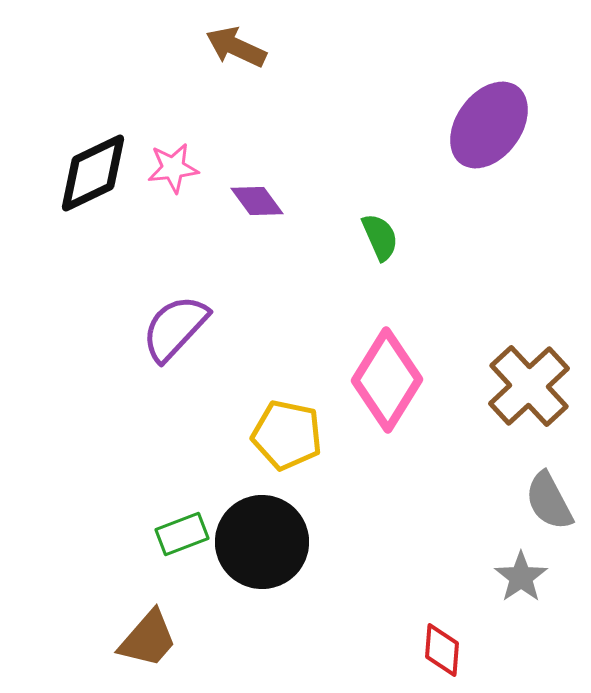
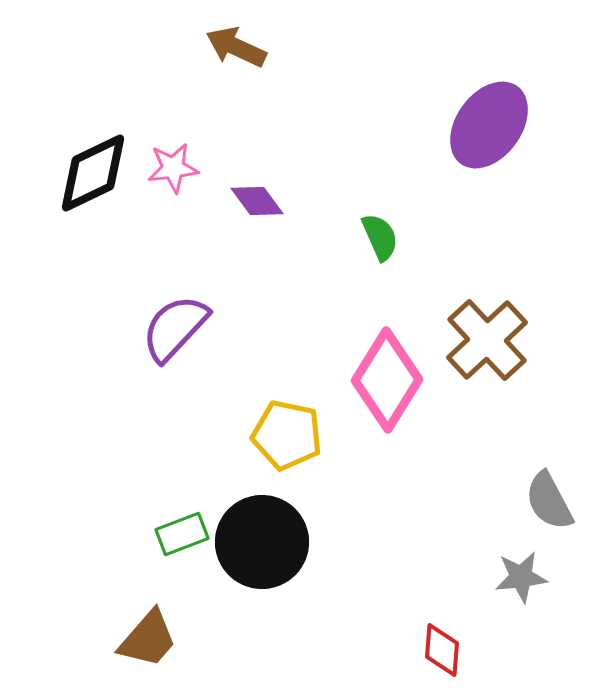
brown cross: moved 42 px left, 46 px up
gray star: rotated 28 degrees clockwise
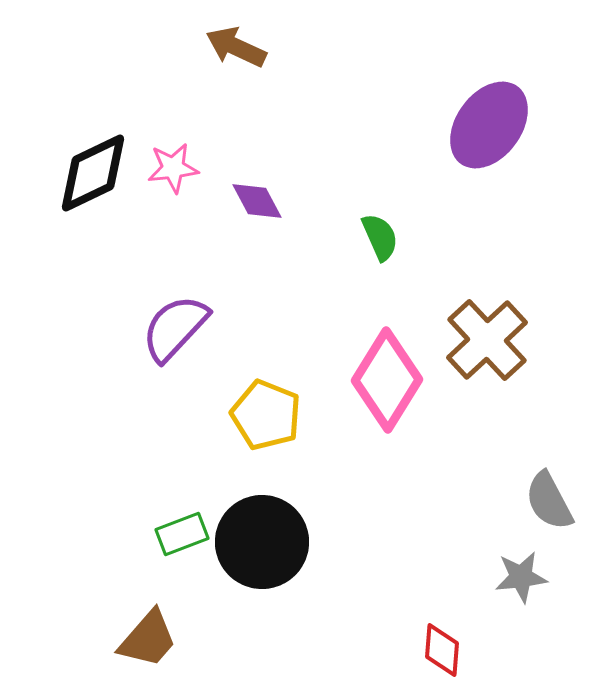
purple diamond: rotated 8 degrees clockwise
yellow pentagon: moved 21 px left, 20 px up; rotated 10 degrees clockwise
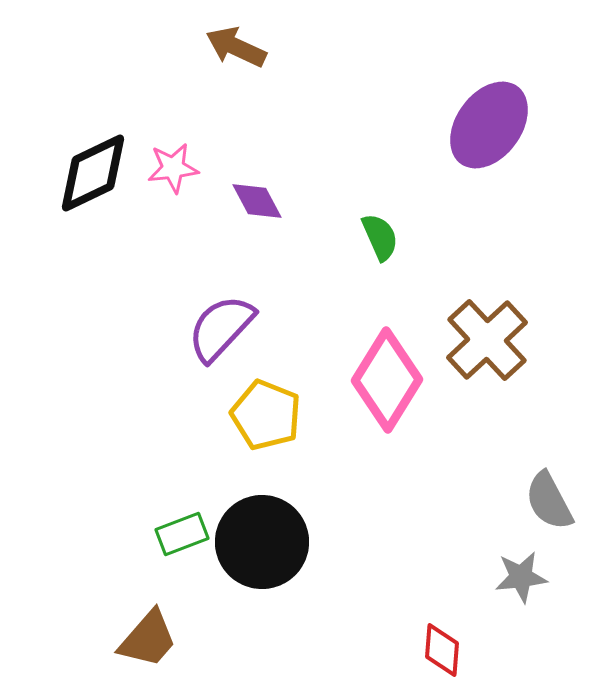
purple semicircle: moved 46 px right
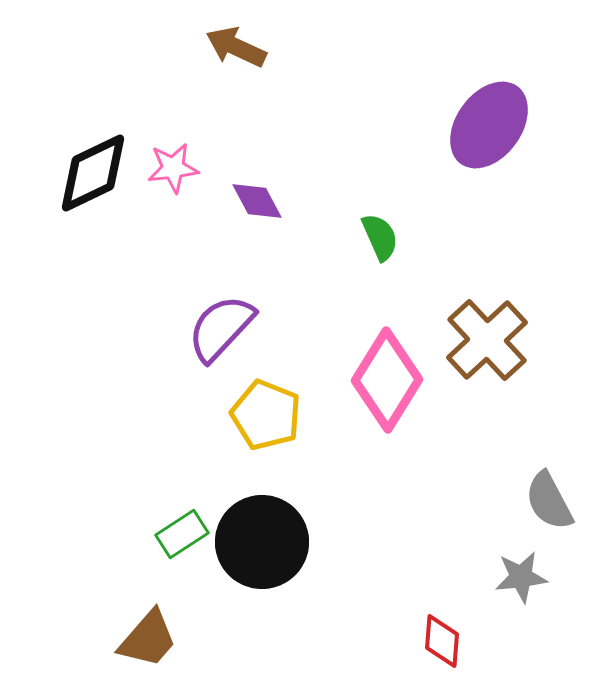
green rectangle: rotated 12 degrees counterclockwise
red diamond: moved 9 px up
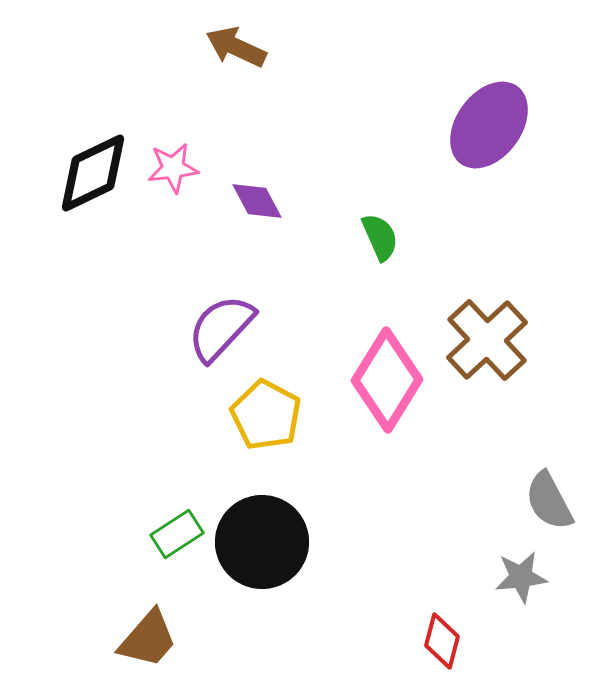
yellow pentagon: rotated 6 degrees clockwise
green rectangle: moved 5 px left
red diamond: rotated 10 degrees clockwise
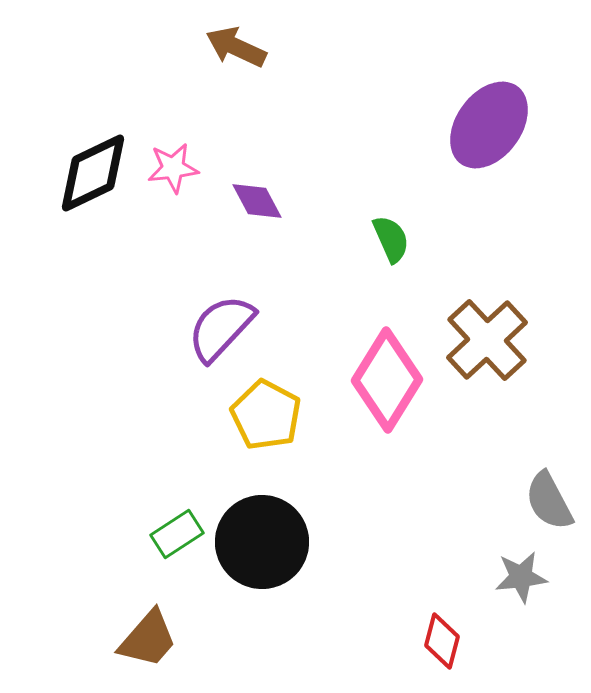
green semicircle: moved 11 px right, 2 px down
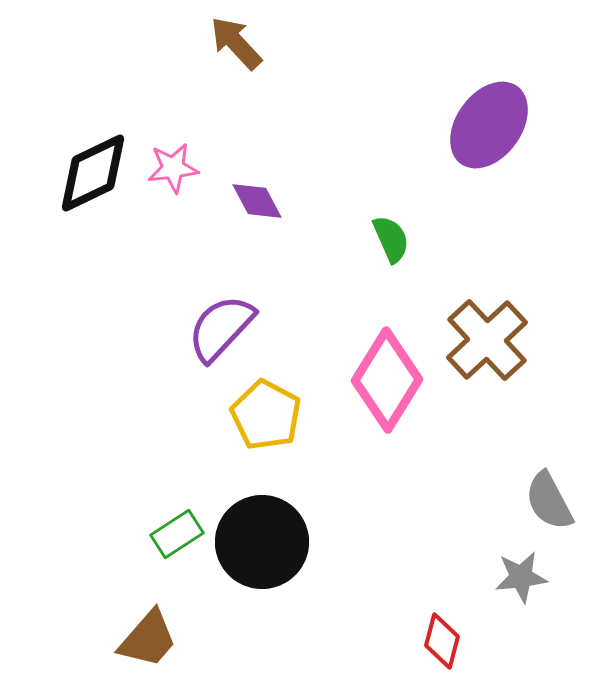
brown arrow: moved 4 px up; rotated 22 degrees clockwise
